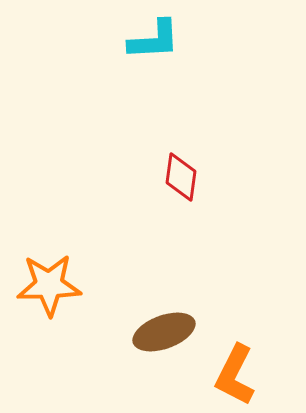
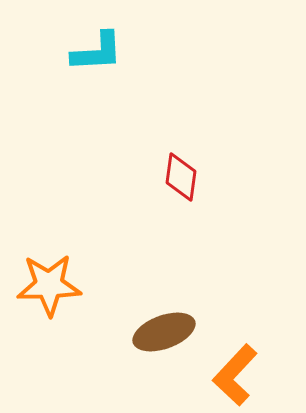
cyan L-shape: moved 57 px left, 12 px down
orange L-shape: rotated 16 degrees clockwise
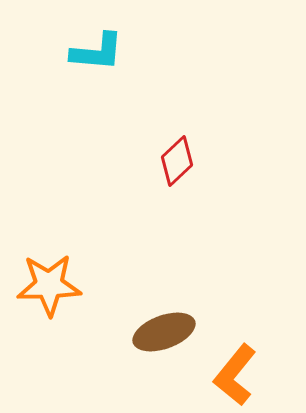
cyan L-shape: rotated 8 degrees clockwise
red diamond: moved 4 px left, 16 px up; rotated 39 degrees clockwise
orange L-shape: rotated 4 degrees counterclockwise
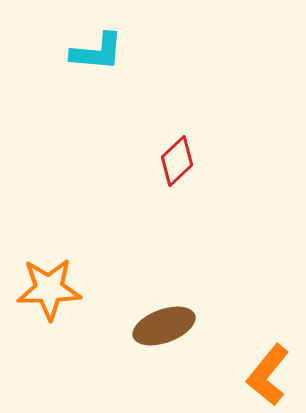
orange star: moved 4 px down
brown ellipse: moved 6 px up
orange L-shape: moved 33 px right
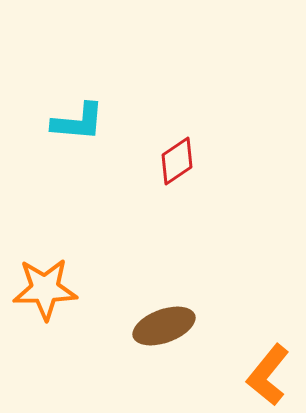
cyan L-shape: moved 19 px left, 70 px down
red diamond: rotated 9 degrees clockwise
orange star: moved 4 px left
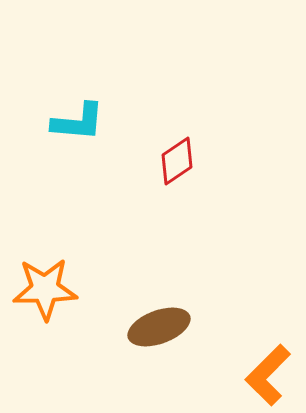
brown ellipse: moved 5 px left, 1 px down
orange L-shape: rotated 6 degrees clockwise
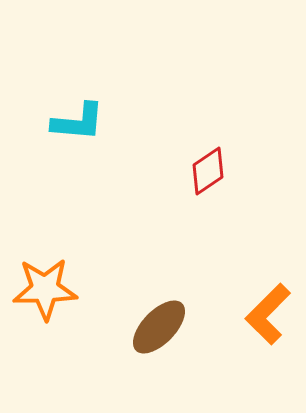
red diamond: moved 31 px right, 10 px down
brown ellipse: rotated 26 degrees counterclockwise
orange L-shape: moved 61 px up
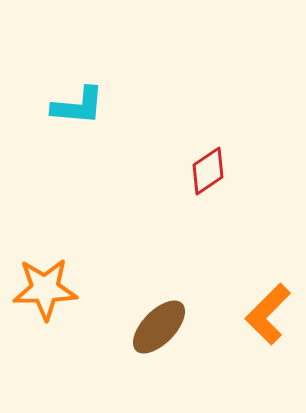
cyan L-shape: moved 16 px up
